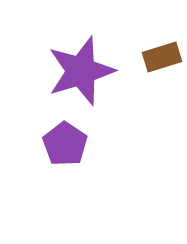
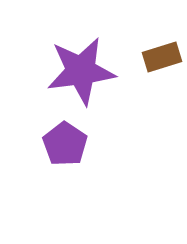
purple star: rotated 10 degrees clockwise
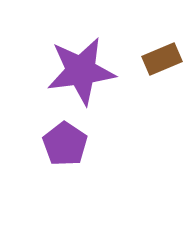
brown rectangle: moved 2 px down; rotated 6 degrees counterclockwise
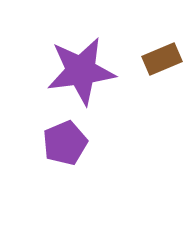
purple pentagon: moved 1 px up; rotated 15 degrees clockwise
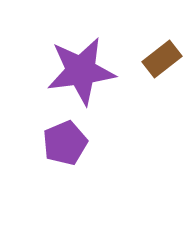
brown rectangle: rotated 15 degrees counterclockwise
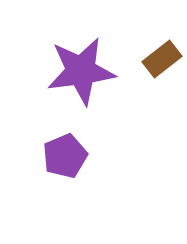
purple pentagon: moved 13 px down
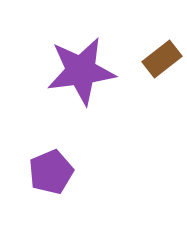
purple pentagon: moved 14 px left, 16 px down
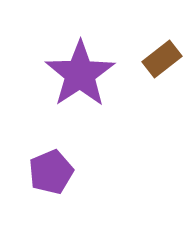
purple star: moved 1 px left, 3 px down; rotated 26 degrees counterclockwise
